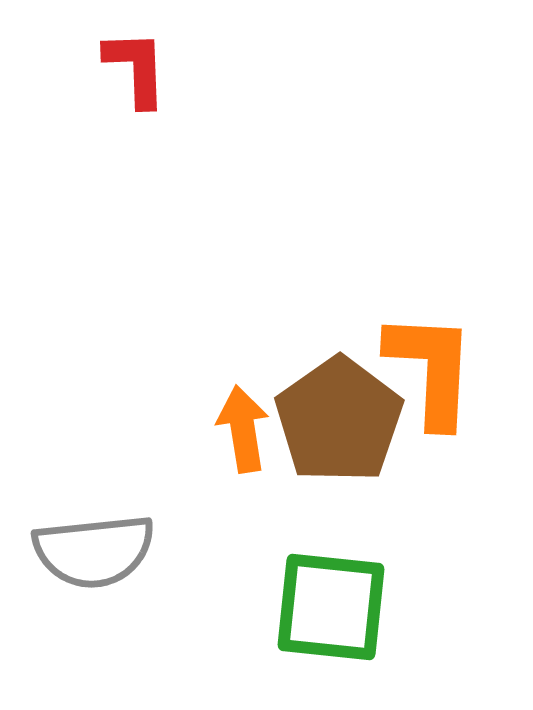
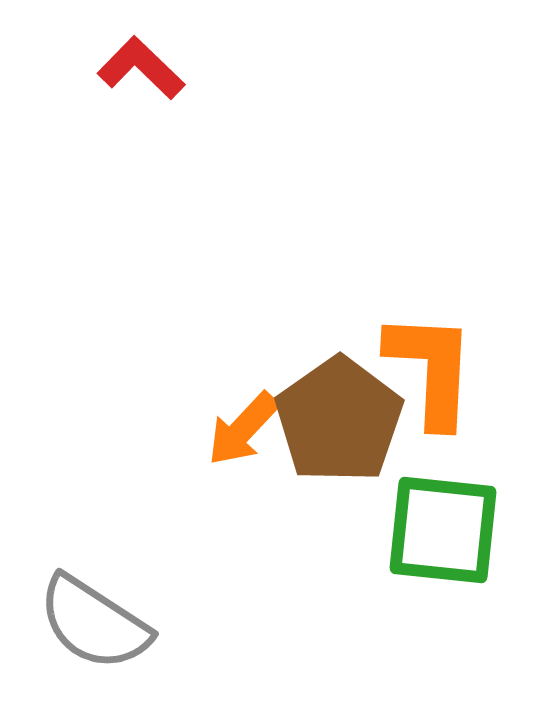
red L-shape: moved 5 px right; rotated 44 degrees counterclockwise
orange arrow: rotated 128 degrees counterclockwise
gray semicircle: moved 72 px down; rotated 39 degrees clockwise
green square: moved 112 px right, 77 px up
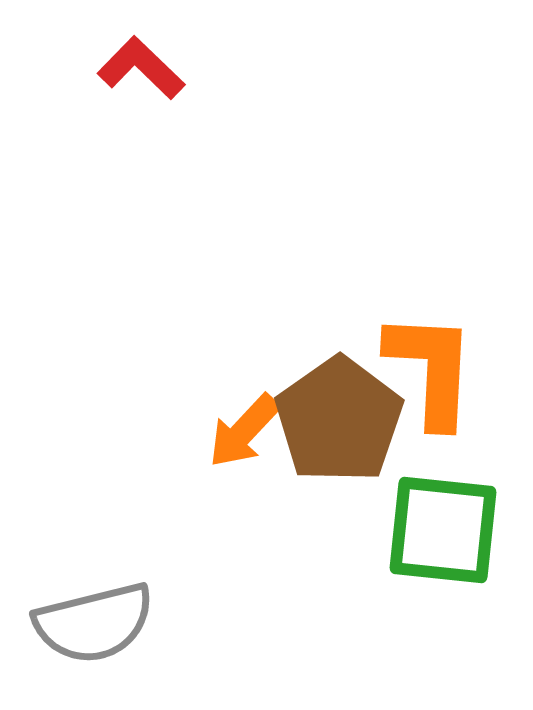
orange arrow: moved 1 px right, 2 px down
gray semicircle: rotated 47 degrees counterclockwise
